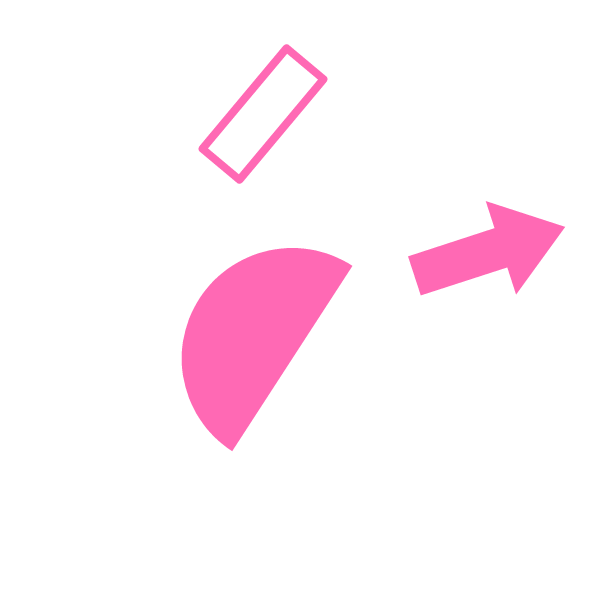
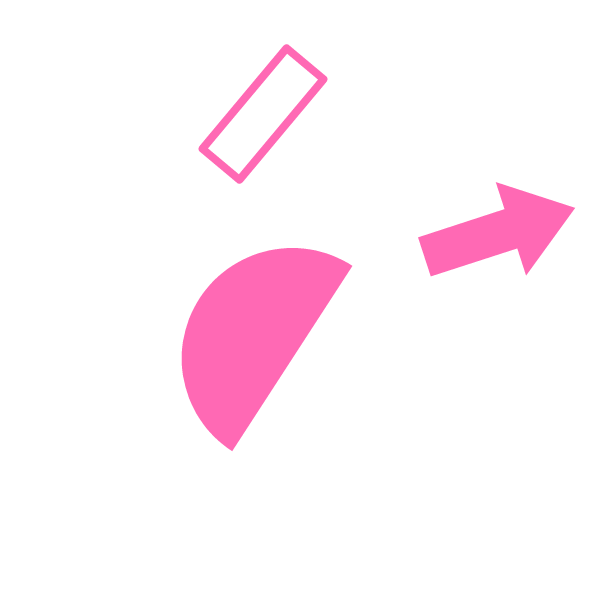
pink arrow: moved 10 px right, 19 px up
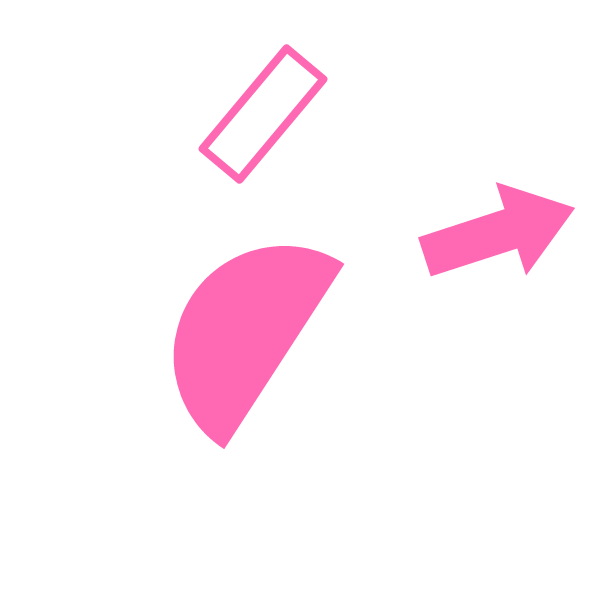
pink semicircle: moved 8 px left, 2 px up
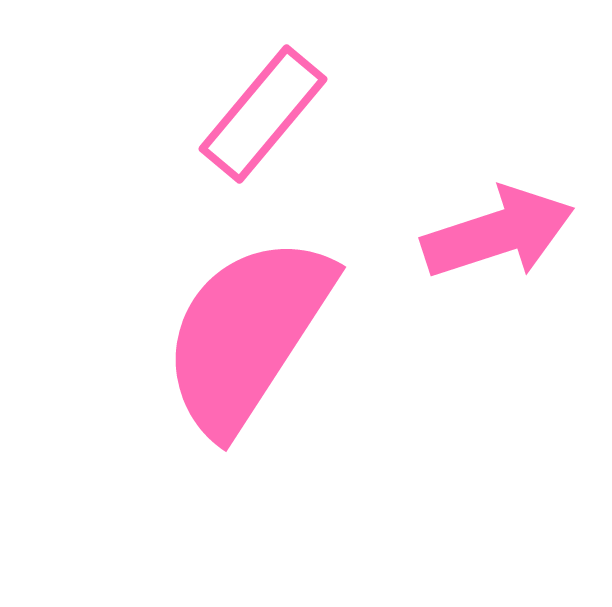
pink semicircle: moved 2 px right, 3 px down
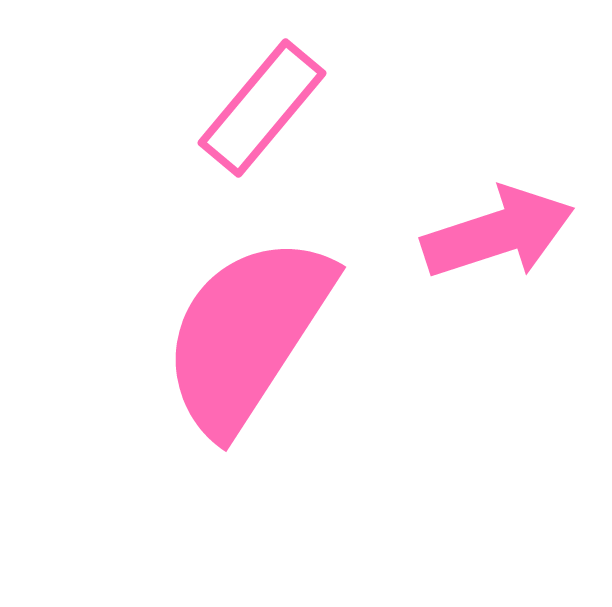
pink rectangle: moved 1 px left, 6 px up
